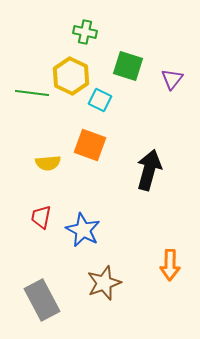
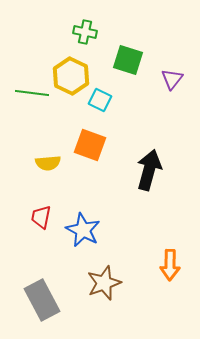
green square: moved 6 px up
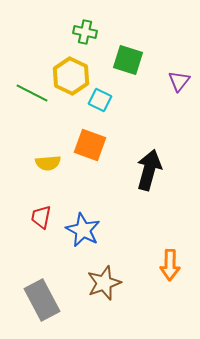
purple triangle: moved 7 px right, 2 px down
green line: rotated 20 degrees clockwise
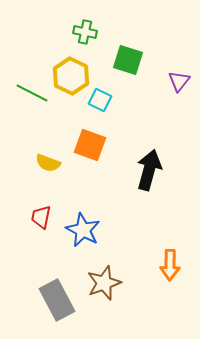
yellow semicircle: rotated 25 degrees clockwise
gray rectangle: moved 15 px right
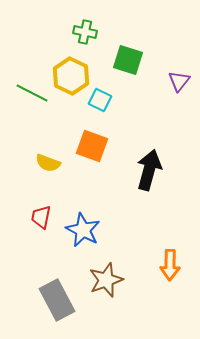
orange square: moved 2 px right, 1 px down
brown star: moved 2 px right, 3 px up
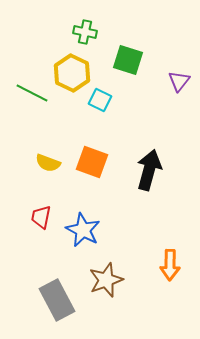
yellow hexagon: moved 1 px right, 3 px up
orange square: moved 16 px down
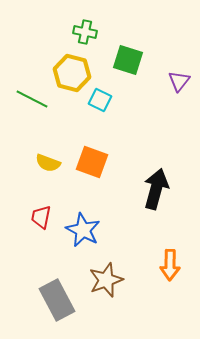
yellow hexagon: rotated 12 degrees counterclockwise
green line: moved 6 px down
black arrow: moved 7 px right, 19 px down
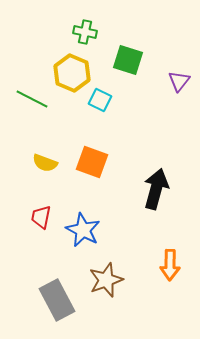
yellow hexagon: rotated 9 degrees clockwise
yellow semicircle: moved 3 px left
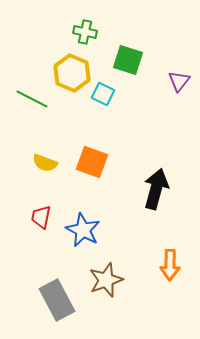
cyan square: moved 3 px right, 6 px up
